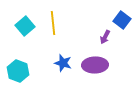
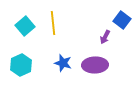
cyan hexagon: moved 3 px right, 6 px up; rotated 15 degrees clockwise
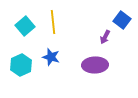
yellow line: moved 1 px up
blue star: moved 12 px left, 6 px up
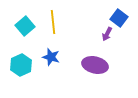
blue square: moved 3 px left, 2 px up
purple arrow: moved 2 px right, 3 px up
purple ellipse: rotated 15 degrees clockwise
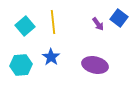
purple arrow: moved 9 px left, 10 px up; rotated 64 degrees counterclockwise
blue star: rotated 18 degrees clockwise
cyan hexagon: rotated 20 degrees clockwise
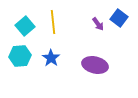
blue star: moved 1 px down
cyan hexagon: moved 1 px left, 9 px up
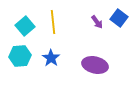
purple arrow: moved 1 px left, 2 px up
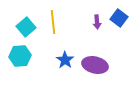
purple arrow: rotated 32 degrees clockwise
cyan square: moved 1 px right, 1 px down
blue star: moved 14 px right, 2 px down
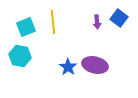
cyan square: rotated 18 degrees clockwise
cyan hexagon: rotated 15 degrees clockwise
blue star: moved 3 px right, 7 px down
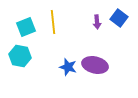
blue star: rotated 18 degrees counterclockwise
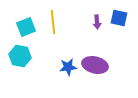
blue square: rotated 24 degrees counterclockwise
blue star: rotated 24 degrees counterclockwise
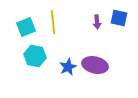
cyan hexagon: moved 15 px right
blue star: rotated 18 degrees counterclockwise
